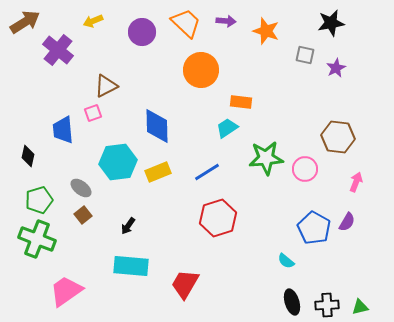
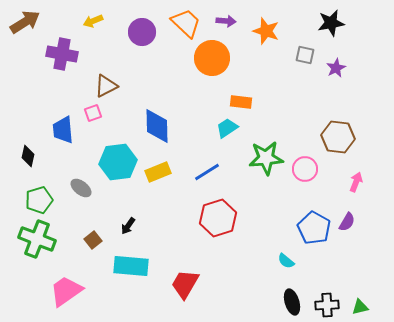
purple cross: moved 4 px right, 4 px down; rotated 28 degrees counterclockwise
orange circle: moved 11 px right, 12 px up
brown square: moved 10 px right, 25 px down
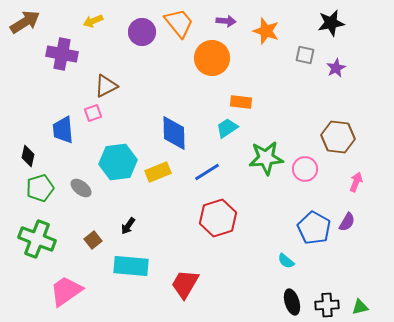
orange trapezoid: moved 7 px left; rotated 8 degrees clockwise
blue diamond: moved 17 px right, 7 px down
green pentagon: moved 1 px right, 12 px up
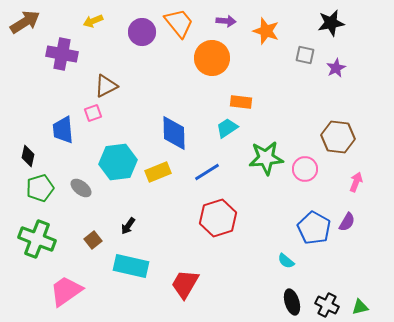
cyan rectangle: rotated 8 degrees clockwise
black cross: rotated 30 degrees clockwise
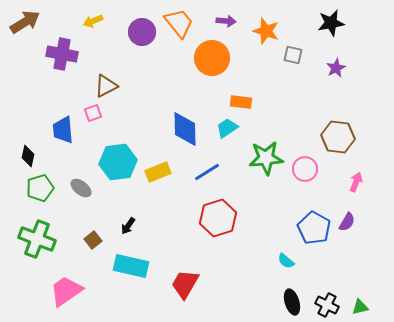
gray square: moved 12 px left
blue diamond: moved 11 px right, 4 px up
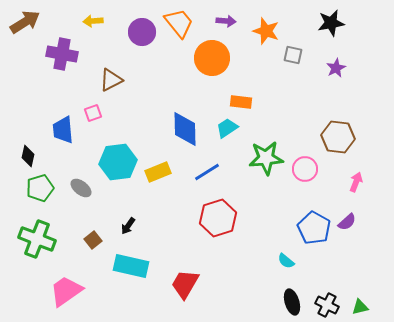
yellow arrow: rotated 18 degrees clockwise
brown triangle: moved 5 px right, 6 px up
purple semicircle: rotated 18 degrees clockwise
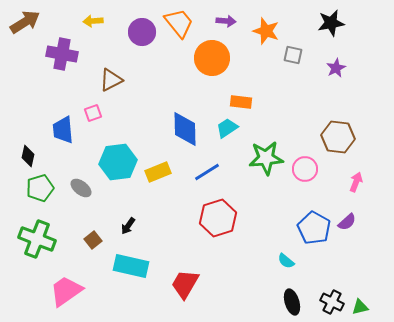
black cross: moved 5 px right, 3 px up
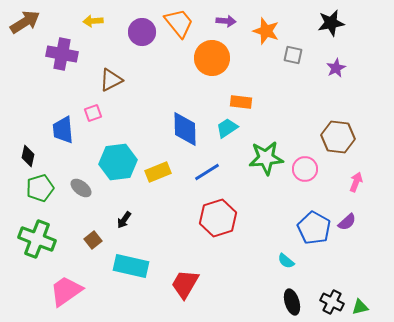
black arrow: moved 4 px left, 6 px up
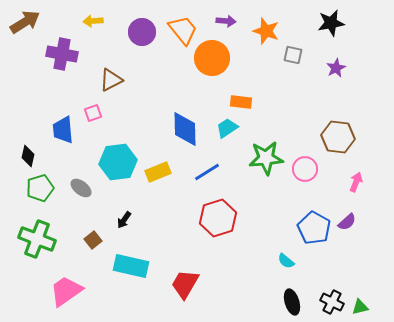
orange trapezoid: moved 4 px right, 7 px down
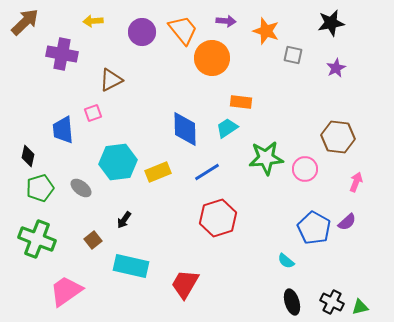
brown arrow: rotated 12 degrees counterclockwise
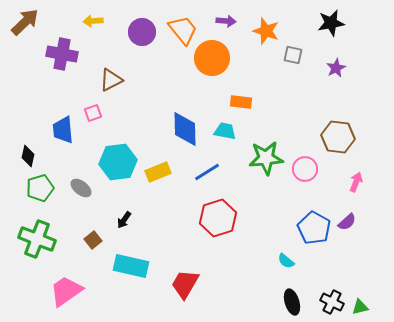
cyan trapezoid: moved 2 px left, 3 px down; rotated 45 degrees clockwise
